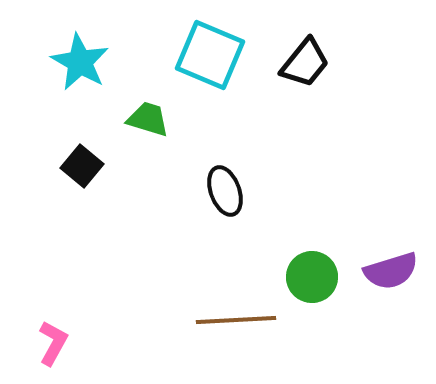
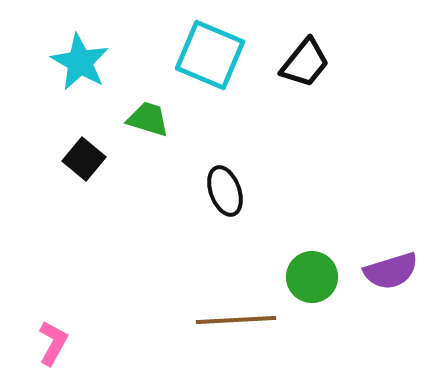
black square: moved 2 px right, 7 px up
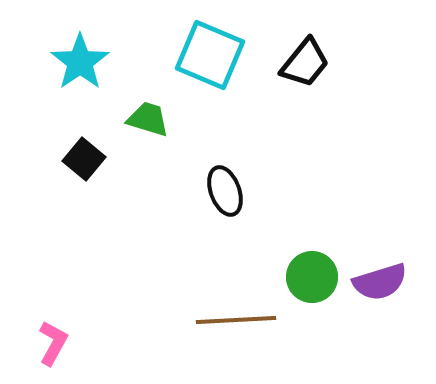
cyan star: rotated 8 degrees clockwise
purple semicircle: moved 11 px left, 11 px down
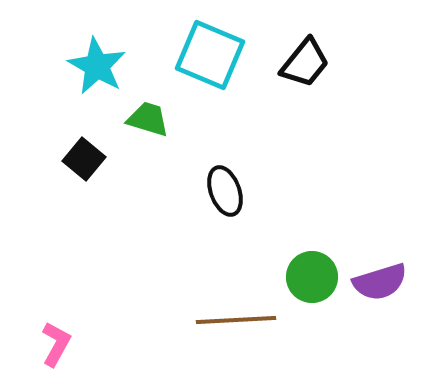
cyan star: moved 17 px right, 4 px down; rotated 8 degrees counterclockwise
pink L-shape: moved 3 px right, 1 px down
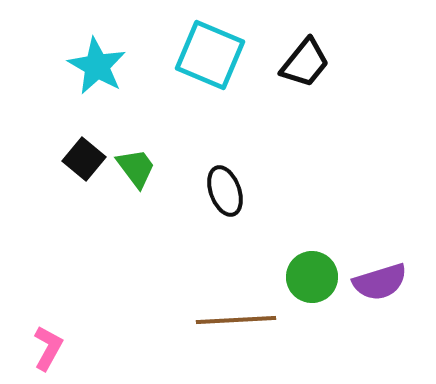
green trapezoid: moved 12 px left, 49 px down; rotated 36 degrees clockwise
pink L-shape: moved 8 px left, 4 px down
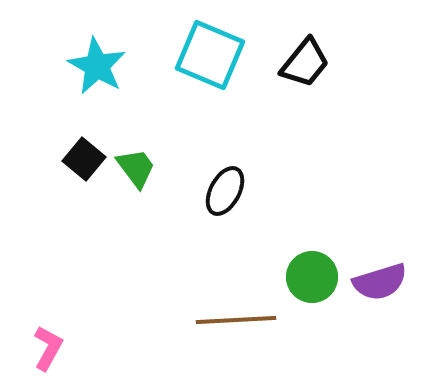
black ellipse: rotated 48 degrees clockwise
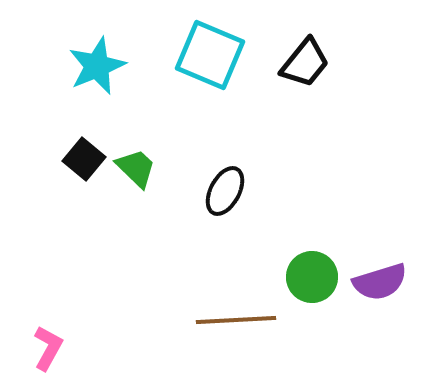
cyan star: rotated 20 degrees clockwise
green trapezoid: rotated 9 degrees counterclockwise
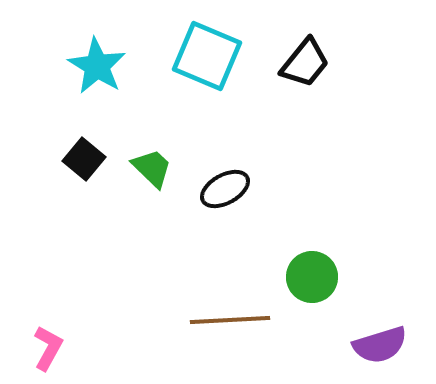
cyan square: moved 3 px left, 1 px down
cyan star: rotated 18 degrees counterclockwise
green trapezoid: moved 16 px right
black ellipse: moved 2 px up; rotated 33 degrees clockwise
purple semicircle: moved 63 px down
brown line: moved 6 px left
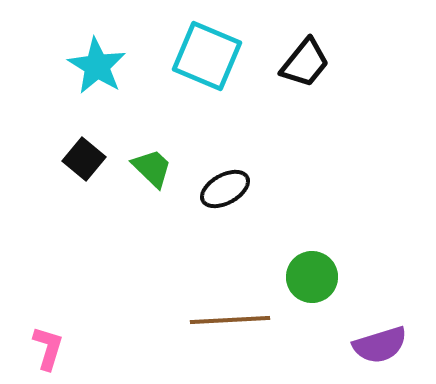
pink L-shape: rotated 12 degrees counterclockwise
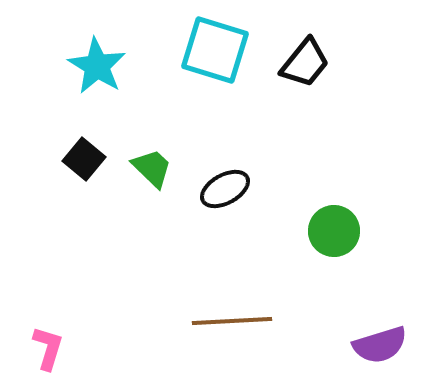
cyan square: moved 8 px right, 6 px up; rotated 6 degrees counterclockwise
green circle: moved 22 px right, 46 px up
brown line: moved 2 px right, 1 px down
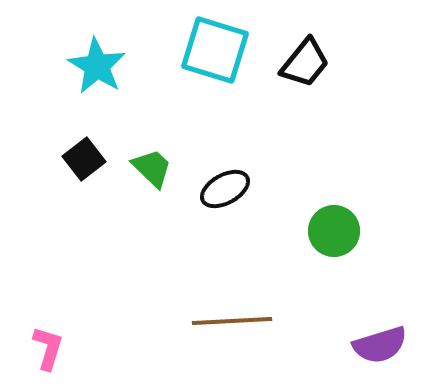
black square: rotated 12 degrees clockwise
